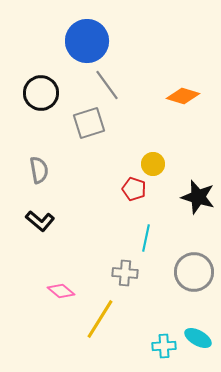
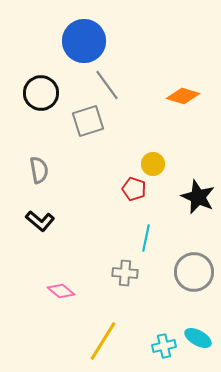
blue circle: moved 3 px left
gray square: moved 1 px left, 2 px up
black star: rotated 8 degrees clockwise
yellow line: moved 3 px right, 22 px down
cyan cross: rotated 10 degrees counterclockwise
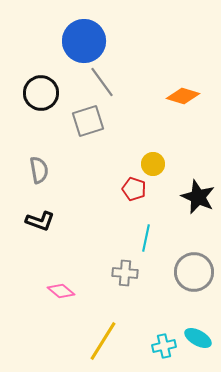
gray line: moved 5 px left, 3 px up
black L-shape: rotated 20 degrees counterclockwise
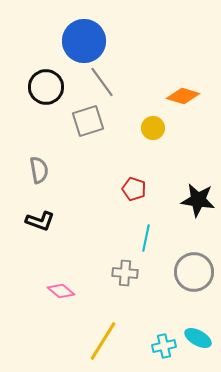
black circle: moved 5 px right, 6 px up
yellow circle: moved 36 px up
black star: moved 3 px down; rotated 16 degrees counterclockwise
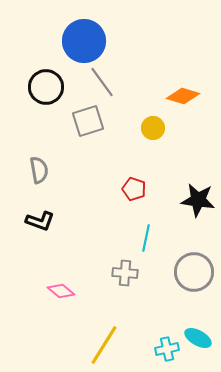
yellow line: moved 1 px right, 4 px down
cyan cross: moved 3 px right, 3 px down
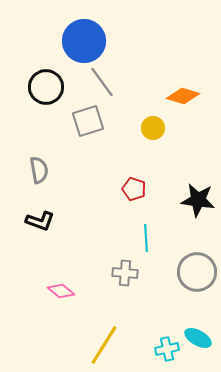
cyan line: rotated 16 degrees counterclockwise
gray circle: moved 3 px right
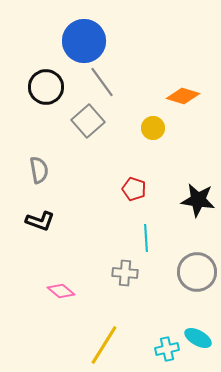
gray square: rotated 24 degrees counterclockwise
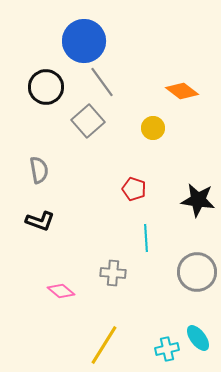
orange diamond: moved 1 px left, 5 px up; rotated 20 degrees clockwise
gray cross: moved 12 px left
cyan ellipse: rotated 24 degrees clockwise
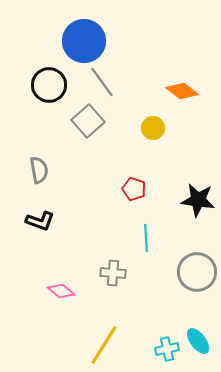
black circle: moved 3 px right, 2 px up
cyan ellipse: moved 3 px down
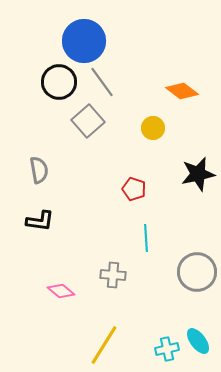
black circle: moved 10 px right, 3 px up
black star: moved 26 px up; rotated 20 degrees counterclockwise
black L-shape: rotated 12 degrees counterclockwise
gray cross: moved 2 px down
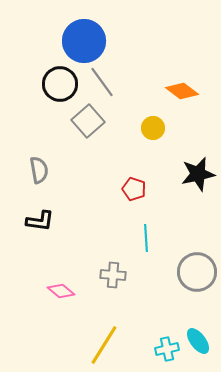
black circle: moved 1 px right, 2 px down
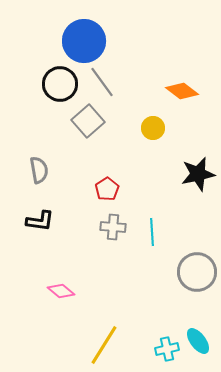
red pentagon: moved 27 px left; rotated 20 degrees clockwise
cyan line: moved 6 px right, 6 px up
gray cross: moved 48 px up
